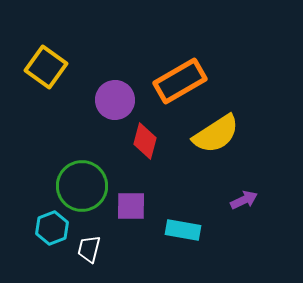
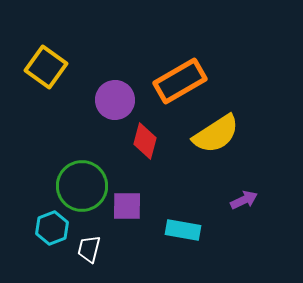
purple square: moved 4 px left
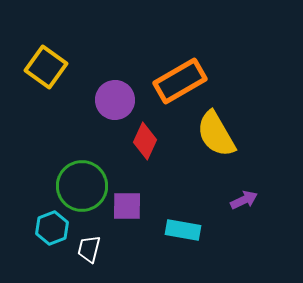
yellow semicircle: rotated 93 degrees clockwise
red diamond: rotated 9 degrees clockwise
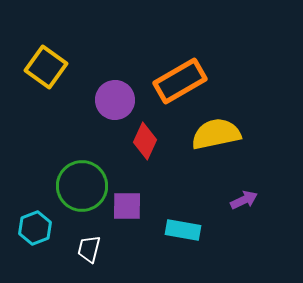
yellow semicircle: rotated 108 degrees clockwise
cyan hexagon: moved 17 px left
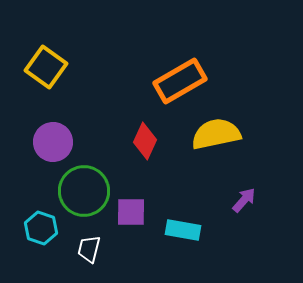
purple circle: moved 62 px left, 42 px down
green circle: moved 2 px right, 5 px down
purple arrow: rotated 24 degrees counterclockwise
purple square: moved 4 px right, 6 px down
cyan hexagon: moved 6 px right; rotated 20 degrees counterclockwise
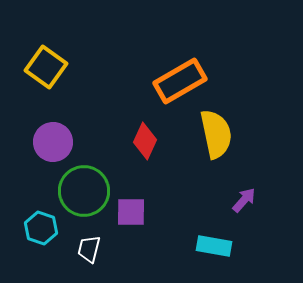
yellow semicircle: rotated 90 degrees clockwise
cyan rectangle: moved 31 px right, 16 px down
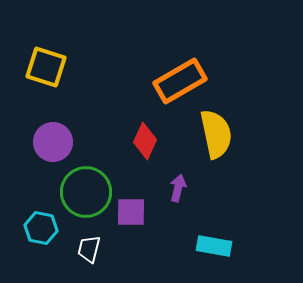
yellow square: rotated 18 degrees counterclockwise
green circle: moved 2 px right, 1 px down
purple arrow: moved 66 px left, 12 px up; rotated 28 degrees counterclockwise
cyan hexagon: rotated 8 degrees counterclockwise
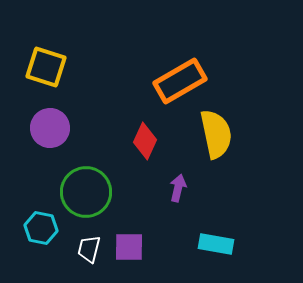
purple circle: moved 3 px left, 14 px up
purple square: moved 2 px left, 35 px down
cyan rectangle: moved 2 px right, 2 px up
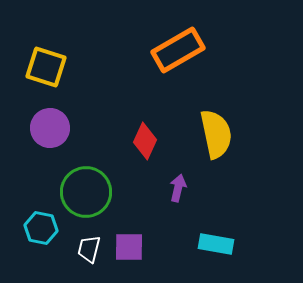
orange rectangle: moved 2 px left, 31 px up
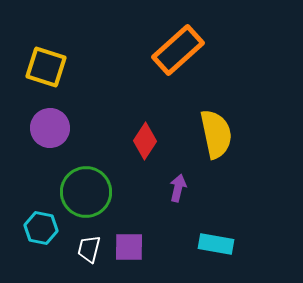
orange rectangle: rotated 12 degrees counterclockwise
red diamond: rotated 9 degrees clockwise
